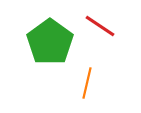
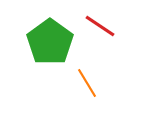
orange line: rotated 44 degrees counterclockwise
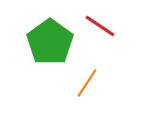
orange line: rotated 64 degrees clockwise
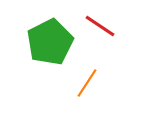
green pentagon: rotated 9 degrees clockwise
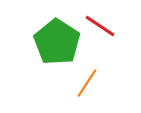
green pentagon: moved 7 px right; rotated 12 degrees counterclockwise
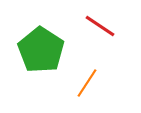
green pentagon: moved 16 px left, 8 px down
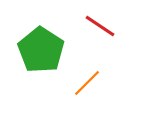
orange line: rotated 12 degrees clockwise
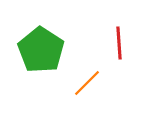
red line: moved 19 px right, 17 px down; rotated 52 degrees clockwise
